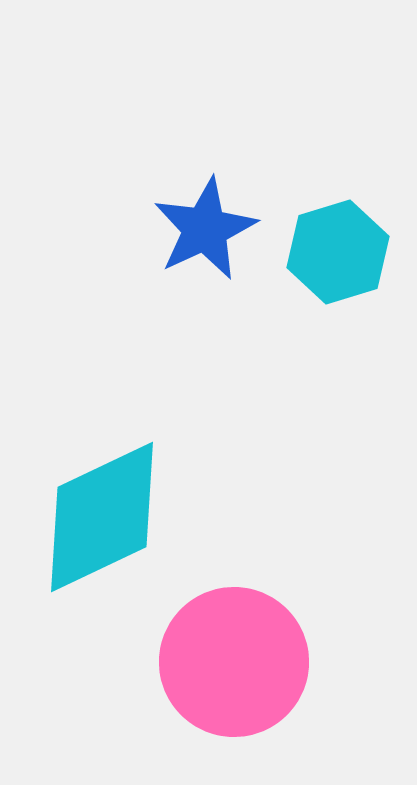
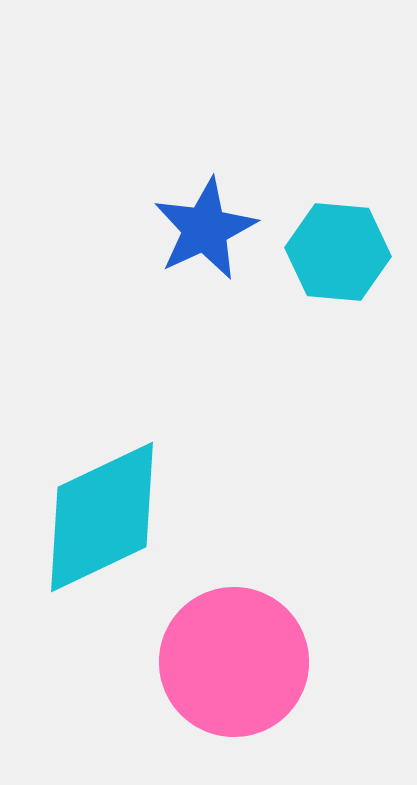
cyan hexagon: rotated 22 degrees clockwise
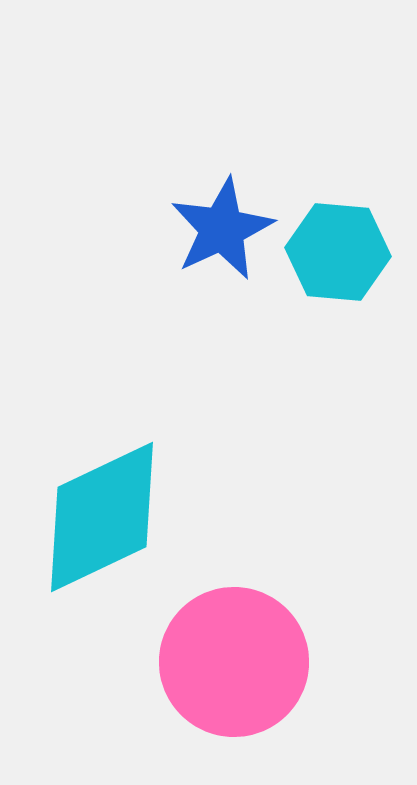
blue star: moved 17 px right
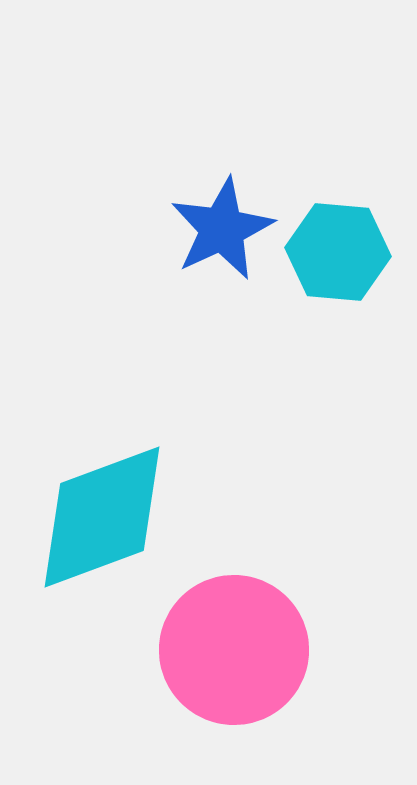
cyan diamond: rotated 5 degrees clockwise
pink circle: moved 12 px up
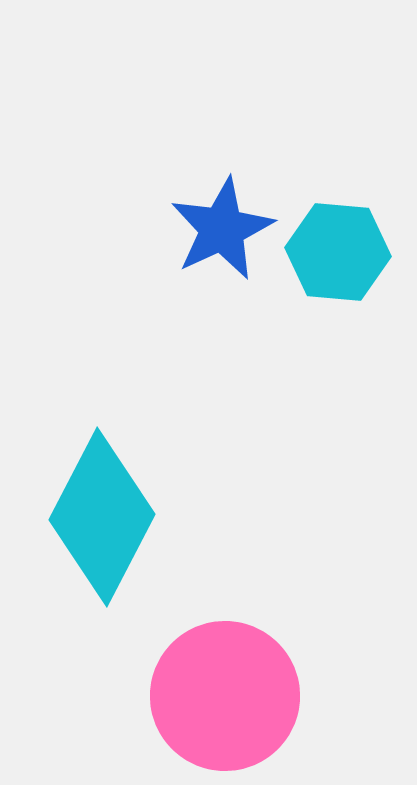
cyan diamond: rotated 42 degrees counterclockwise
pink circle: moved 9 px left, 46 px down
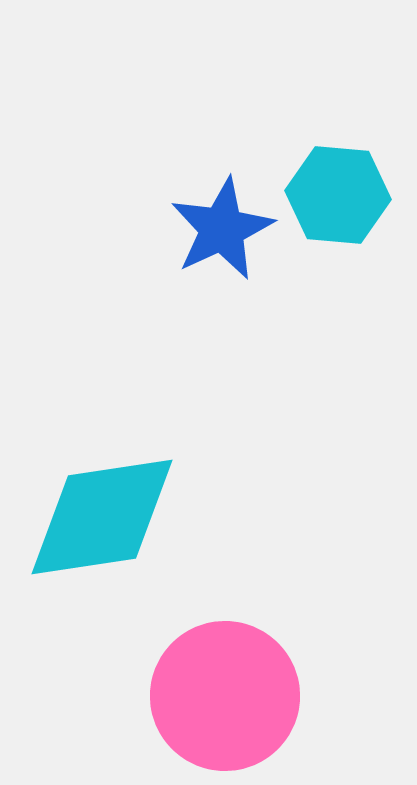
cyan hexagon: moved 57 px up
cyan diamond: rotated 54 degrees clockwise
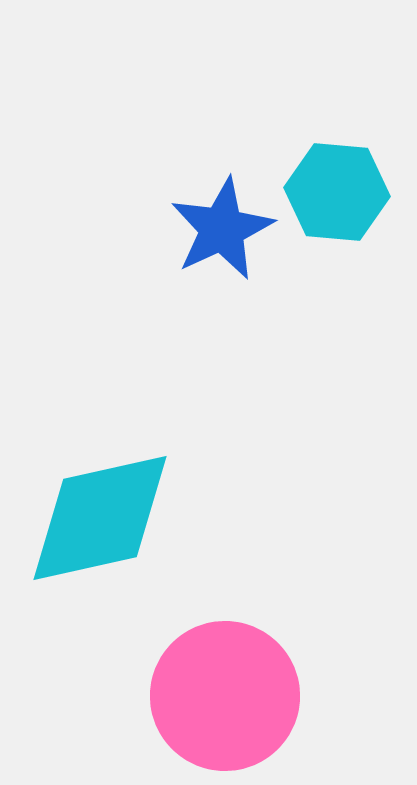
cyan hexagon: moved 1 px left, 3 px up
cyan diamond: moved 2 px left, 1 px down; rotated 4 degrees counterclockwise
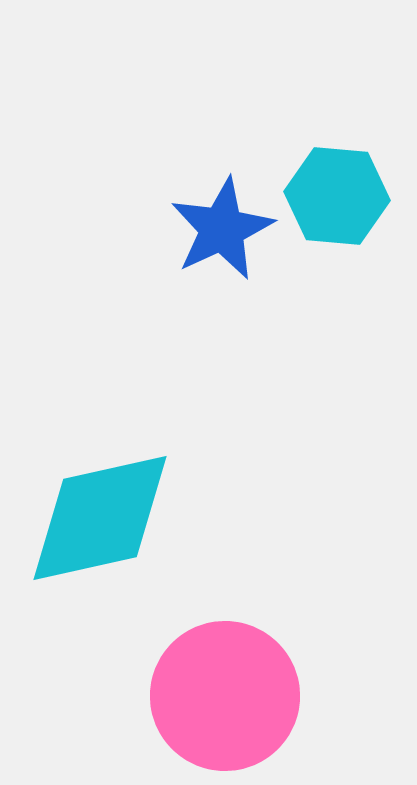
cyan hexagon: moved 4 px down
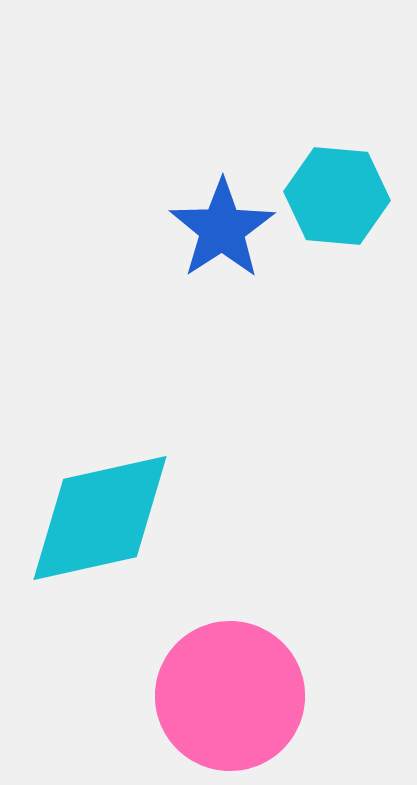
blue star: rotated 8 degrees counterclockwise
pink circle: moved 5 px right
